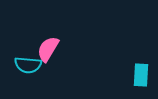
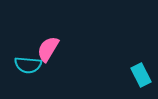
cyan rectangle: rotated 30 degrees counterclockwise
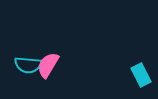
pink semicircle: moved 16 px down
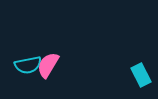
cyan semicircle: rotated 16 degrees counterclockwise
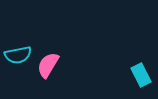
cyan semicircle: moved 10 px left, 10 px up
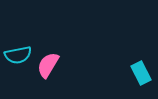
cyan rectangle: moved 2 px up
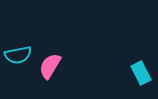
pink semicircle: moved 2 px right, 1 px down
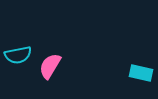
cyan rectangle: rotated 50 degrees counterclockwise
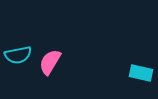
pink semicircle: moved 4 px up
